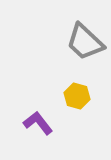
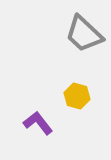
gray trapezoid: moved 1 px left, 8 px up
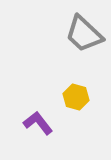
yellow hexagon: moved 1 px left, 1 px down
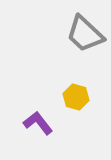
gray trapezoid: moved 1 px right
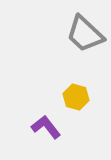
purple L-shape: moved 8 px right, 4 px down
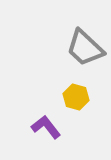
gray trapezoid: moved 14 px down
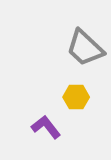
yellow hexagon: rotated 15 degrees counterclockwise
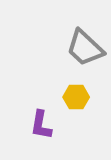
purple L-shape: moved 5 px left, 2 px up; rotated 132 degrees counterclockwise
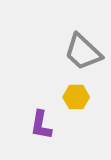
gray trapezoid: moved 2 px left, 4 px down
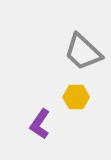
purple L-shape: moved 1 px left, 1 px up; rotated 24 degrees clockwise
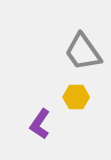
gray trapezoid: rotated 12 degrees clockwise
